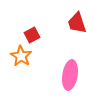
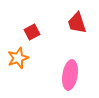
red square: moved 3 px up
orange star: moved 3 px left, 2 px down; rotated 20 degrees clockwise
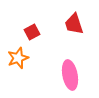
red trapezoid: moved 3 px left, 1 px down
pink ellipse: rotated 20 degrees counterclockwise
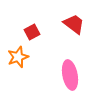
red trapezoid: rotated 145 degrees clockwise
orange star: moved 1 px up
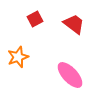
red square: moved 3 px right, 13 px up
pink ellipse: rotated 32 degrees counterclockwise
